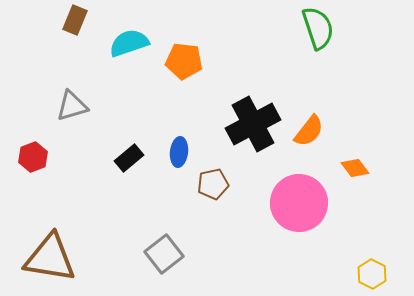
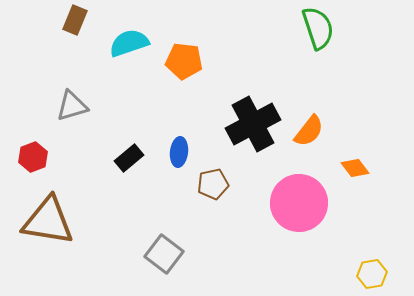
gray square: rotated 15 degrees counterclockwise
brown triangle: moved 2 px left, 37 px up
yellow hexagon: rotated 24 degrees clockwise
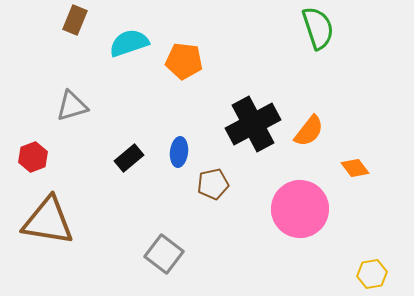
pink circle: moved 1 px right, 6 px down
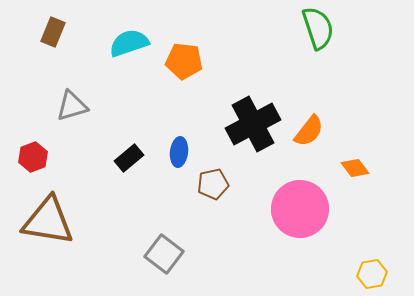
brown rectangle: moved 22 px left, 12 px down
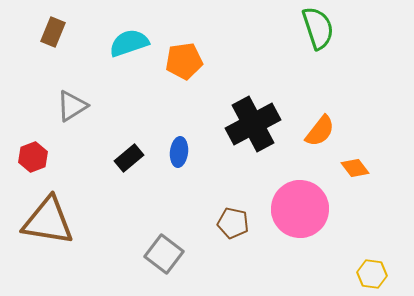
orange pentagon: rotated 15 degrees counterclockwise
gray triangle: rotated 16 degrees counterclockwise
orange semicircle: moved 11 px right
brown pentagon: moved 20 px right, 39 px down; rotated 24 degrees clockwise
yellow hexagon: rotated 16 degrees clockwise
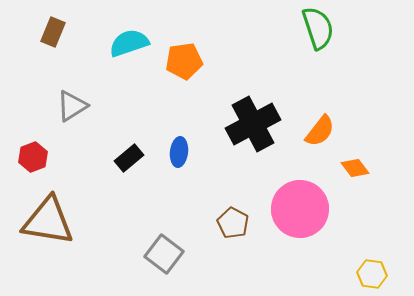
brown pentagon: rotated 16 degrees clockwise
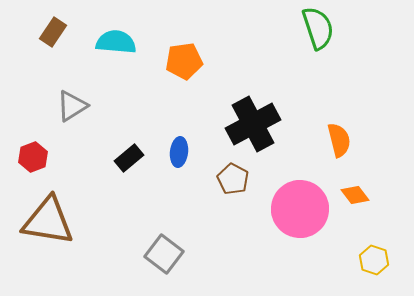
brown rectangle: rotated 12 degrees clockwise
cyan semicircle: moved 13 px left, 1 px up; rotated 24 degrees clockwise
orange semicircle: moved 19 px right, 9 px down; rotated 52 degrees counterclockwise
orange diamond: moved 27 px down
brown pentagon: moved 44 px up
yellow hexagon: moved 2 px right, 14 px up; rotated 12 degrees clockwise
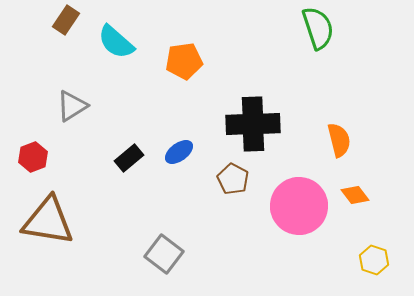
brown rectangle: moved 13 px right, 12 px up
cyan semicircle: rotated 144 degrees counterclockwise
black cross: rotated 26 degrees clockwise
blue ellipse: rotated 48 degrees clockwise
pink circle: moved 1 px left, 3 px up
